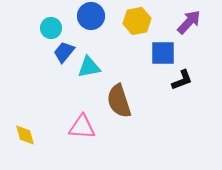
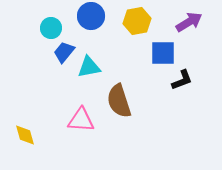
purple arrow: rotated 16 degrees clockwise
pink triangle: moved 1 px left, 7 px up
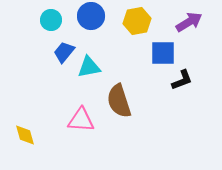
cyan circle: moved 8 px up
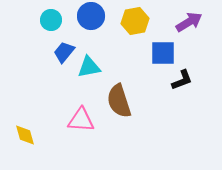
yellow hexagon: moved 2 px left
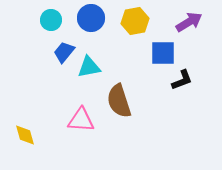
blue circle: moved 2 px down
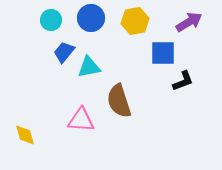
black L-shape: moved 1 px right, 1 px down
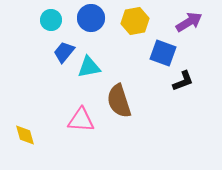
blue square: rotated 20 degrees clockwise
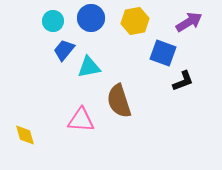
cyan circle: moved 2 px right, 1 px down
blue trapezoid: moved 2 px up
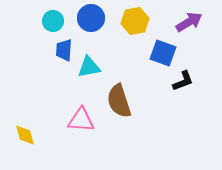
blue trapezoid: rotated 35 degrees counterclockwise
